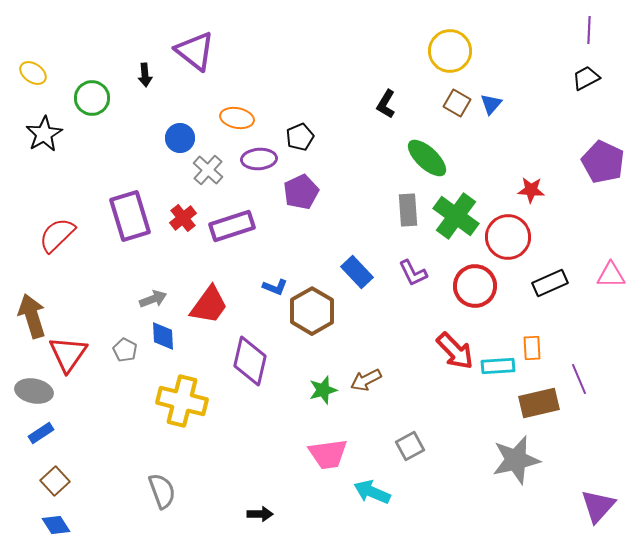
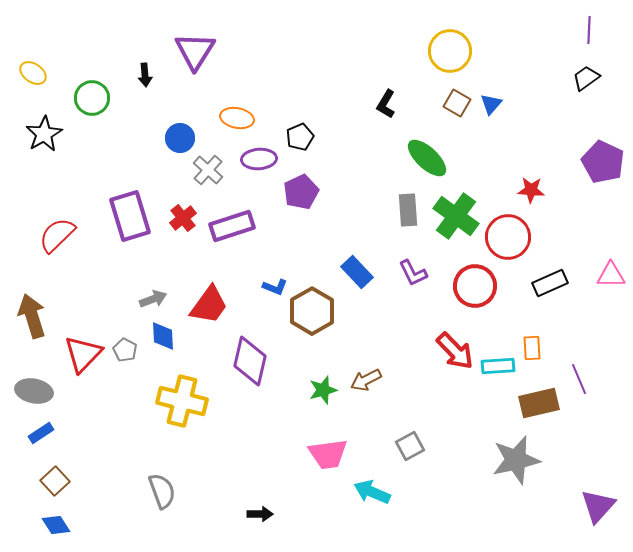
purple triangle at (195, 51): rotated 24 degrees clockwise
black trapezoid at (586, 78): rotated 8 degrees counterclockwise
red triangle at (68, 354): moved 15 px right; rotated 9 degrees clockwise
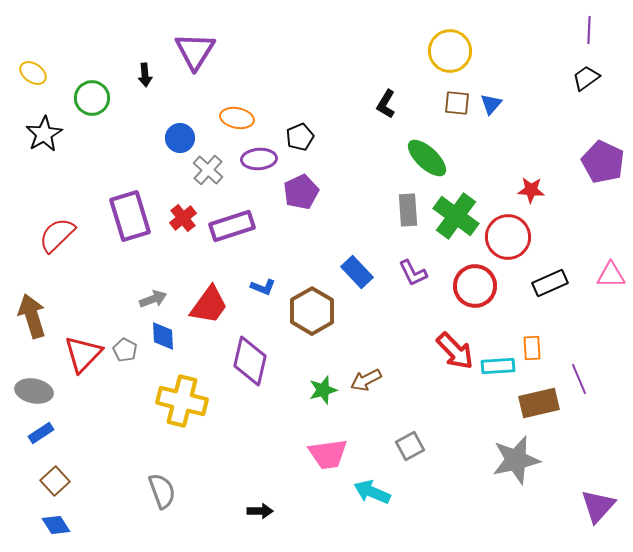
brown square at (457, 103): rotated 24 degrees counterclockwise
blue L-shape at (275, 287): moved 12 px left
black arrow at (260, 514): moved 3 px up
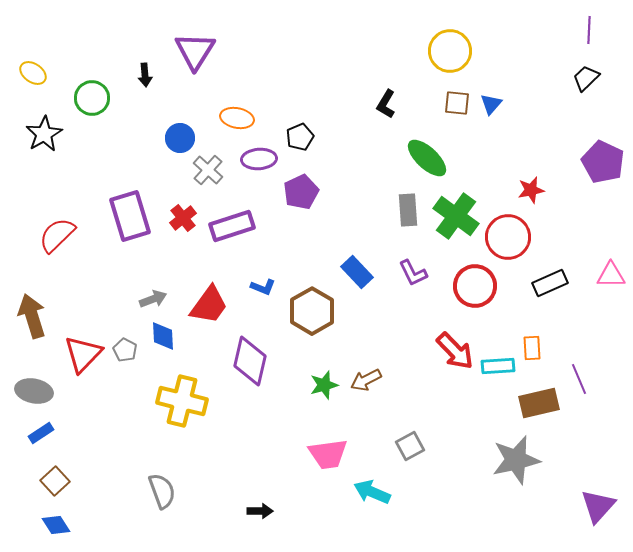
black trapezoid at (586, 78): rotated 8 degrees counterclockwise
red star at (531, 190): rotated 16 degrees counterclockwise
green star at (323, 390): moved 1 px right, 5 px up
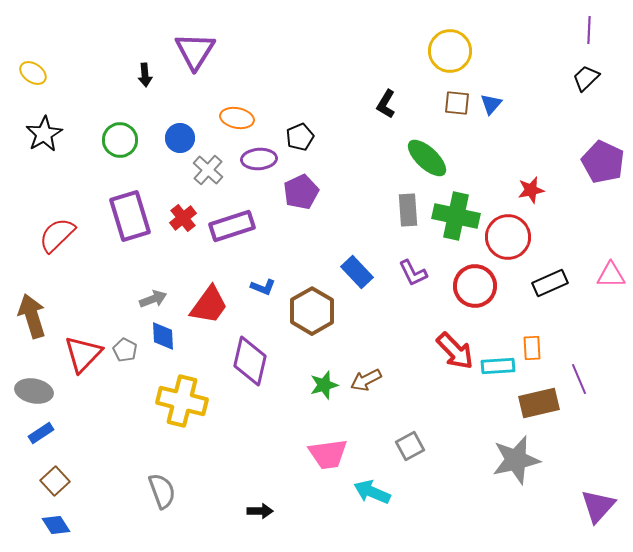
green circle at (92, 98): moved 28 px right, 42 px down
green cross at (456, 216): rotated 24 degrees counterclockwise
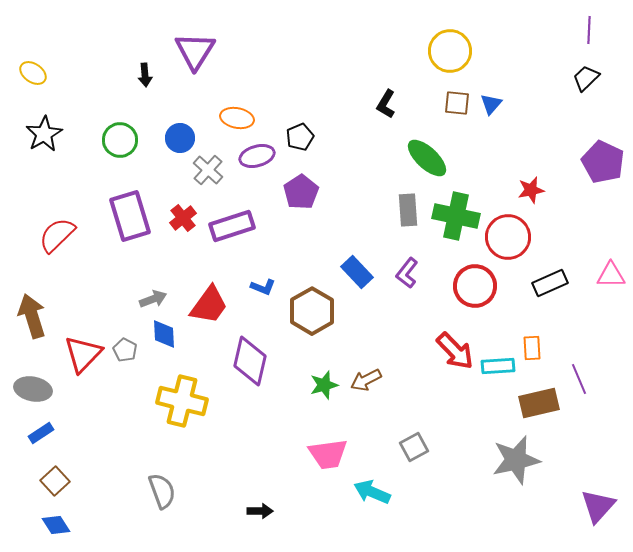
purple ellipse at (259, 159): moved 2 px left, 3 px up; rotated 12 degrees counterclockwise
purple pentagon at (301, 192): rotated 8 degrees counterclockwise
purple L-shape at (413, 273): moved 6 px left; rotated 64 degrees clockwise
blue diamond at (163, 336): moved 1 px right, 2 px up
gray ellipse at (34, 391): moved 1 px left, 2 px up
gray square at (410, 446): moved 4 px right, 1 px down
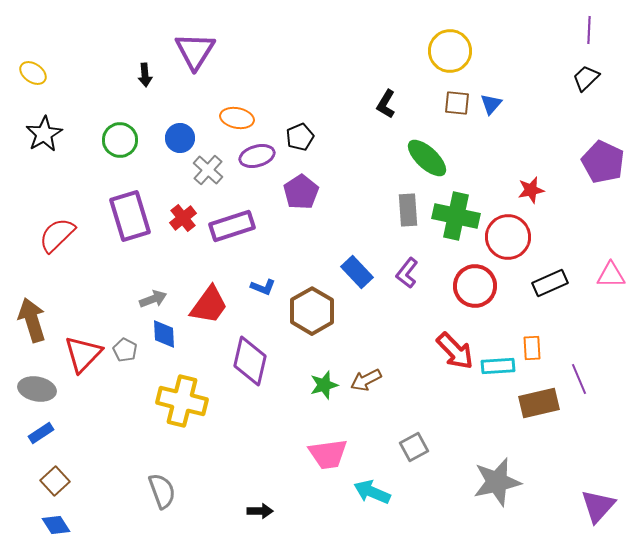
brown arrow at (32, 316): moved 4 px down
gray ellipse at (33, 389): moved 4 px right
gray star at (516, 460): moved 19 px left, 22 px down
